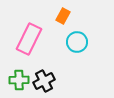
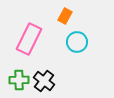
orange rectangle: moved 2 px right
black cross: rotated 25 degrees counterclockwise
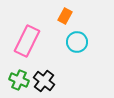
pink rectangle: moved 2 px left, 2 px down
green cross: rotated 24 degrees clockwise
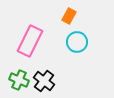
orange rectangle: moved 4 px right
pink rectangle: moved 3 px right
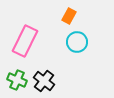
pink rectangle: moved 5 px left
green cross: moved 2 px left
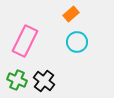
orange rectangle: moved 2 px right, 2 px up; rotated 21 degrees clockwise
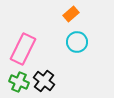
pink rectangle: moved 2 px left, 8 px down
green cross: moved 2 px right, 2 px down
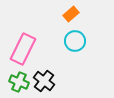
cyan circle: moved 2 px left, 1 px up
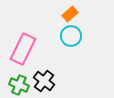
orange rectangle: moved 1 px left
cyan circle: moved 4 px left, 5 px up
green cross: moved 3 px down
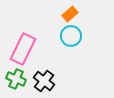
green cross: moved 3 px left, 6 px up
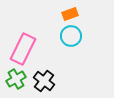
orange rectangle: rotated 21 degrees clockwise
green cross: rotated 36 degrees clockwise
